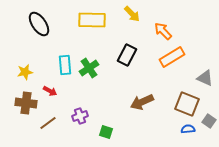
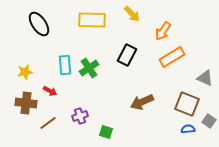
orange arrow: rotated 102 degrees counterclockwise
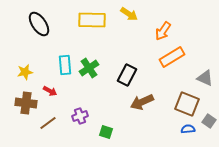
yellow arrow: moved 3 px left; rotated 12 degrees counterclockwise
black rectangle: moved 20 px down
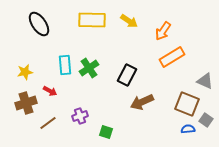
yellow arrow: moved 7 px down
gray triangle: moved 3 px down
brown cross: rotated 25 degrees counterclockwise
gray square: moved 3 px left, 1 px up
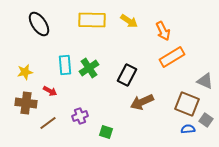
orange arrow: rotated 60 degrees counterclockwise
brown cross: rotated 25 degrees clockwise
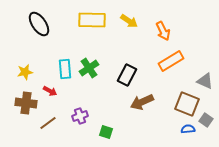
orange rectangle: moved 1 px left, 4 px down
cyan rectangle: moved 4 px down
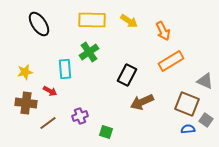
green cross: moved 16 px up
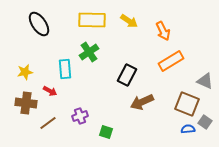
gray square: moved 1 px left, 2 px down
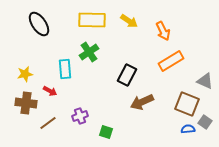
yellow star: moved 2 px down
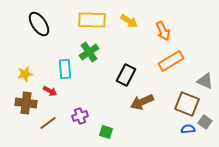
black rectangle: moved 1 px left
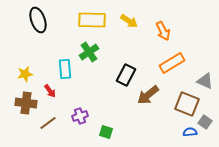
black ellipse: moved 1 px left, 4 px up; rotated 15 degrees clockwise
orange rectangle: moved 1 px right, 2 px down
red arrow: rotated 24 degrees clockwise
brown arrow: moved 6 px right, 7 px up; rotated 15 degrees counterclockwise
blue semicircle: moved 2 px right, 3 px down
